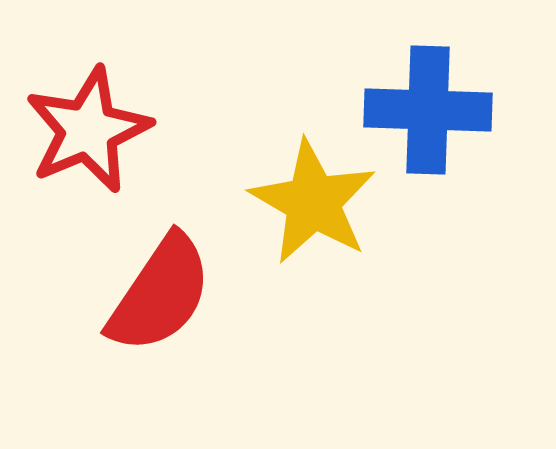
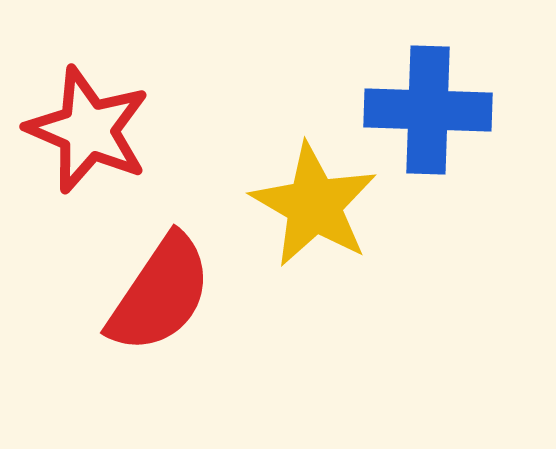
red star: rotated 26 degrees counterclockwise
yellow star: moved 1 px right, 3 px down
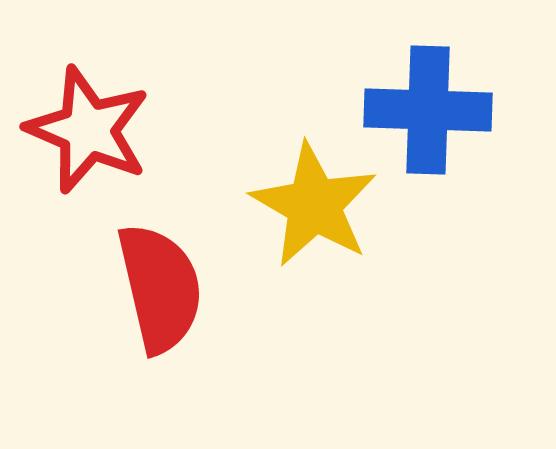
red semicircle: moved 6 px up; rotated 47 degrees counterclockwise
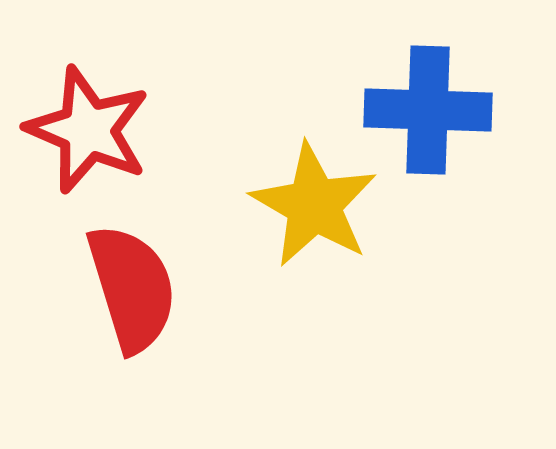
red semicircle: moved 28 px left; rotated 4 degrees counterclockwise
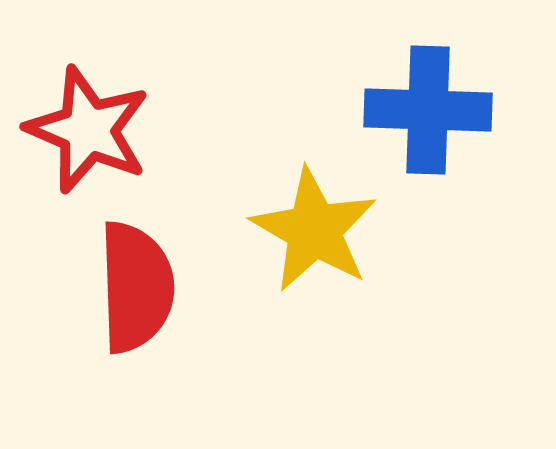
yellow star: moved 25 px down
red semicircle: moved 4 px right, 1 px up; rotated 15 degrees clockwise
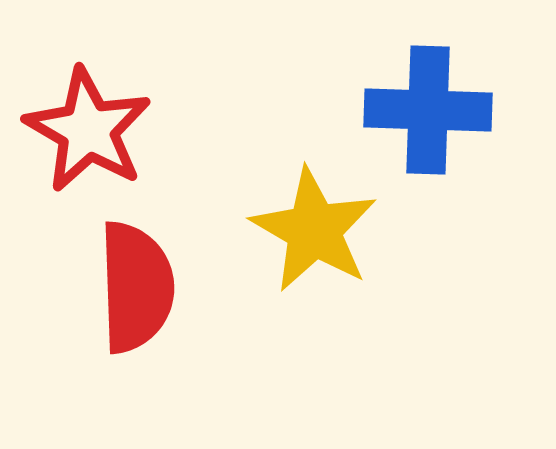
red star: rotated 7 degrees clockwise
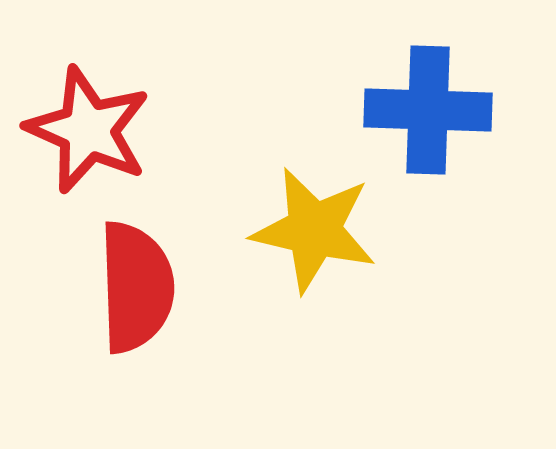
red star: rotated 6 degrees counterclockwise
yellow star: rotated 17 degrees counterclockwise
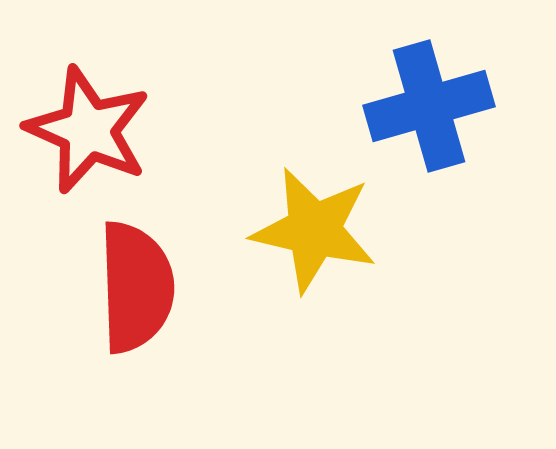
blue cross: moved 1 px right, 4 px up; rotated 18 degrees counterclockwise
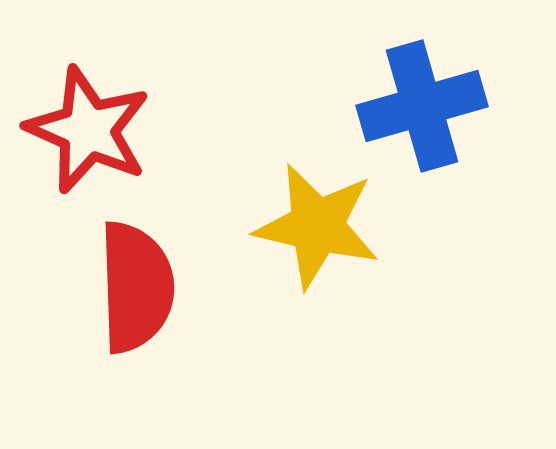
blue cross: moved 7 px left
yellow star: moved 3 px right, 4 px up
